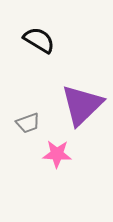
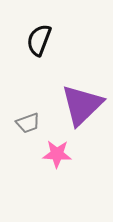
black semicircle: rotated 100 degrees counterclockwise
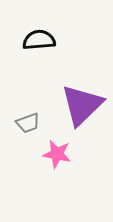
black semicircle: rotated 64 degrees clockwise
pink star: rotated 8 degrees clockwise
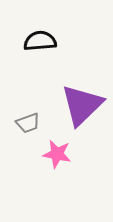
black semicircle: moved 1 px right, 1 px down
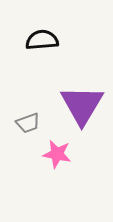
black semicircle: moved 2 px right, 1 px up
purple triangle: rotated 15 degrees counterclockwise
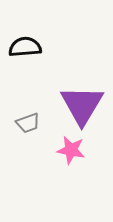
black semicircle: moved 17 px left, 7 px down
pink star: moved 14 px right, 4 px up
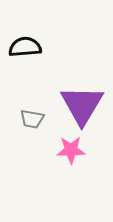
gray trapezoid: moved 4 px right, 4 px up; rotated 30 degrees clockwise
pink star: rotated 12 degrees counterclockwise
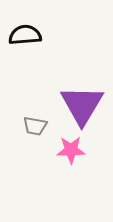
black semicircle: moved 12 px up
gray trapezoid: moved 3 px right, 7 px down
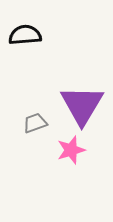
gray trapezoid: moved 3 px up; rotated 150 degrees clockwise
pink star: rotated 16 degrees counterclockwise
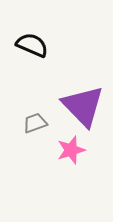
black semicircle: moved 7 px right, 10 px down; rotated 28 degrees clockwise
purple triangle: moved 1 px right, 1 px down; rotated 15 degrees counterclockwise
